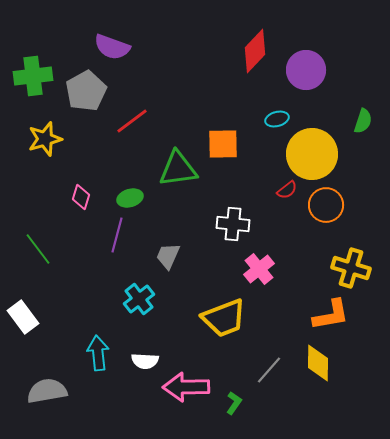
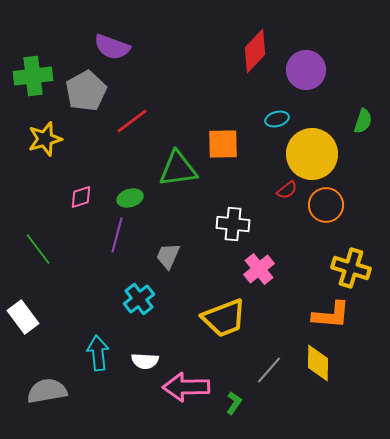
pink diamond: rotated 55 degrees clockwise
orange L-shape: rotated 15 degrees clockwise
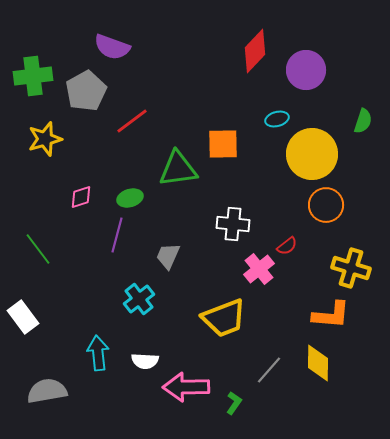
red semicircle: moved 56 px down
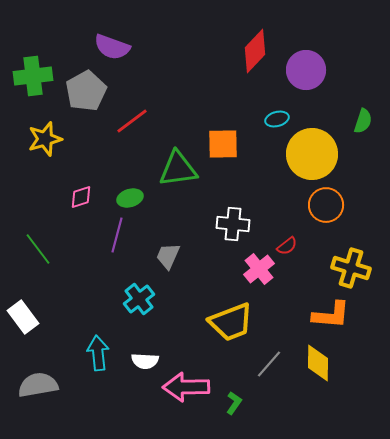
yellow trapezoid: moved 7 px right, 4 px down
gray line: moved 6 px up
gray semicircle: moved 9 px left, 6 px up
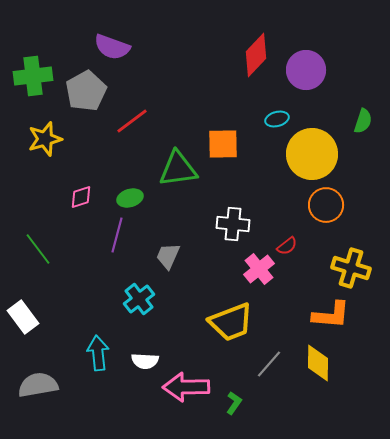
red diamond: moved 1 px right, 4 px down
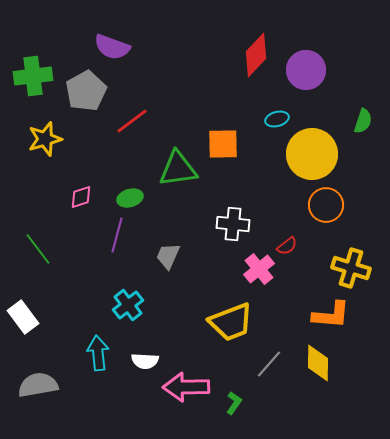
cyan cross: moved 11 px left, 6 px down
